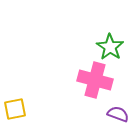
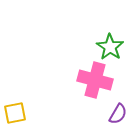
yellow square: moved 4 px down
purple semicircle: rotated 100 degrees clockwise
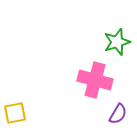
green star: moved 7 px right, 5 px up; rotated 20 degrees clockwise
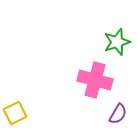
yellow square: rotated 15 degrees counterclockwise
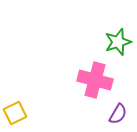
green star: moved 1 px right
